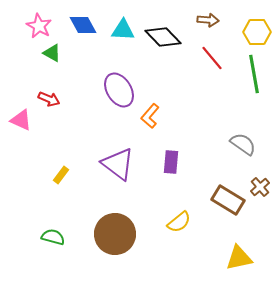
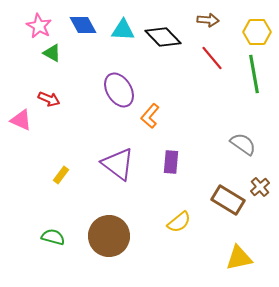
brown circle: moved 6 px left, 2 px down
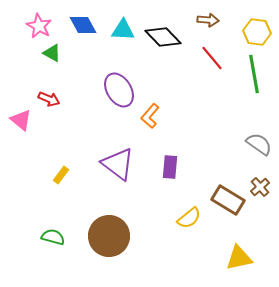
yellow hexagon: rotated 8 degrees clockwise
pink triangle: rotated 15 degrees clockwise
gray semicircle: moved 16 px right
purple rectangle: moved 1 px left, 5 px down
yellow semicircle: moved 10 px right, 4 px up
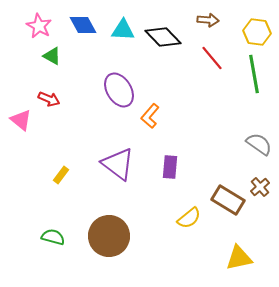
green triangle: moved 3 px down
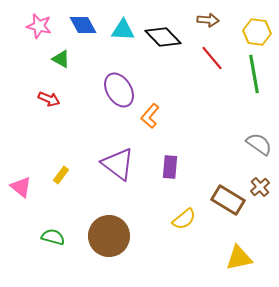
pink star: rotated 15 degrees counterclockwise
green triangle: moved 9 px right, 3 px down
pink triangle: moved 67 px down
yellow semicircle: moved 5 px left, 1 px down
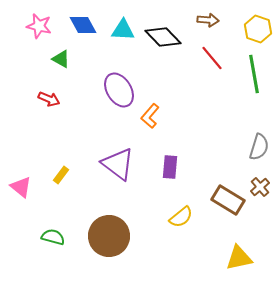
yellow hexagon: moved 1 px right, 3 px up; rotated 12 degrees clockwise
gray semicircle: moved 3 px down; rotated 72 degrees clockwise
yellow semicircle: moved 3 px left, 2 px up
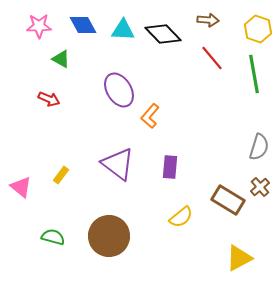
pink star: rotated 15 degrees counterclockwise
black diamond: moved 3 px up
yellow triangle: rotated 16 degrees counterclockwise
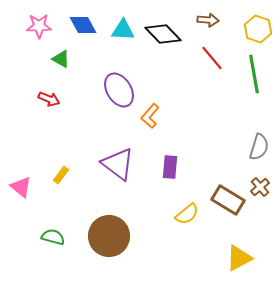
yellow semicircle: moved 6 px right, 3 px up
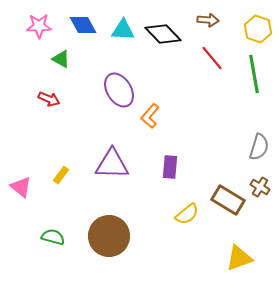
purple triangle: moved 6 px left; rotated 36 degrees counterclockwise
brown cross: rotated 18 degrees counterclockwise
yellow triangle: rotated 8 degrees clockwise
